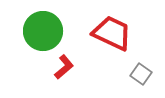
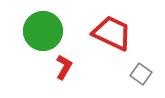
red L-shape: rotated 20 degrees counterclockwise
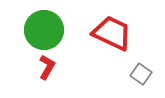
green circle: moved 1 px right, 1 px up
red L-shape: moved 17 px left
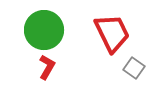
red trapezoid: rotated 39 degrees clockwise
gray square: moved 7 px left, 6 px up
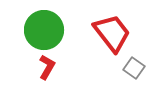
red trapezoid: rotated 12 degrees counterclockwise
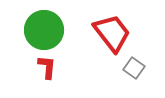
red L-shape: rotated 25 degrees counterclockwise
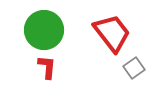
gray square: rotated 20 degrees clockwise
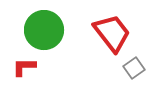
red L-shape: moved 23 px left; rotated 95 degrees counterclockwise
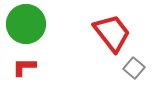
green circle: moved 18 px left, 6 px up
gray square: rotated 15 degrees counterclockwise
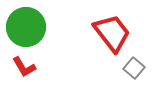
green circle: moved 3 px down
red L-shape: rotated 120 degrees counterclockwise
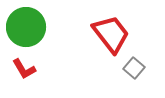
red trapezoid: moved 1 px left, 1 px down
red L-shape: moved 2 px down
